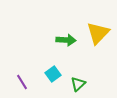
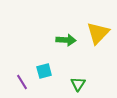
cyan square: moved 9 px left, 3 px up; rotated 21 degrees clockwise
green triangle: rotated 14 degrees counterclockwise
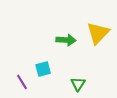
cyan square: moved 1 px left, 2 px up
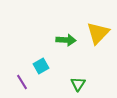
cyan square: moved 2 px left, 3 px up; rotated 14 degrees counterclockwise
